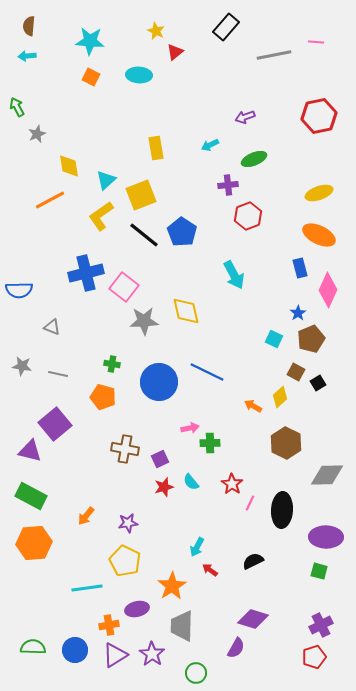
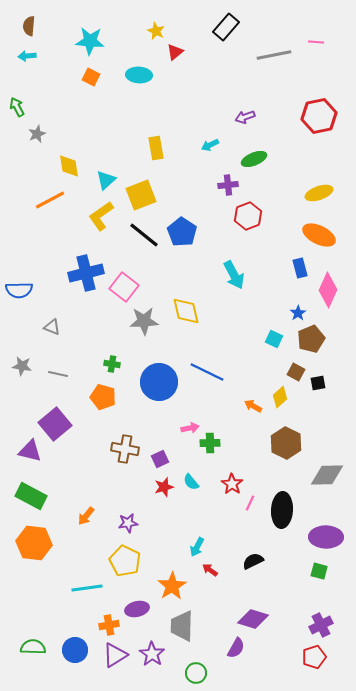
black square at (318, 383): rotated 21 degrees clockwise
orange hexagon at (34, 543): rotated 12 degrees clockwise
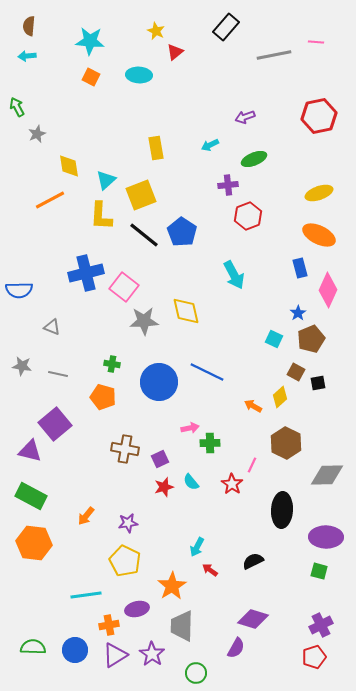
yellow L-shape at (101, 216): rotated 52 degrees counterclockwise
pink line at (250, 503): moved 2 px right, 38 px up
cyan line at (87, 588): moved 1 px left, 7 px down
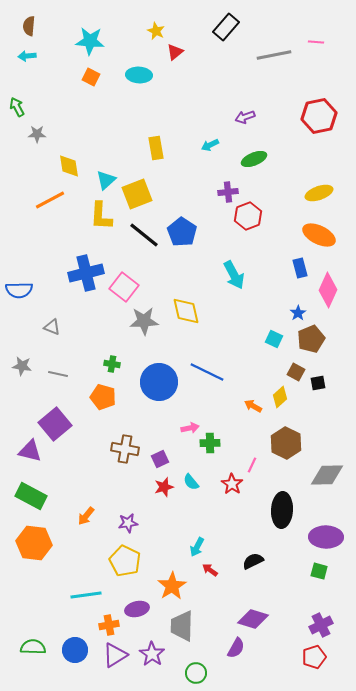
gray star at (37, 134): rotated 24 degrees clockwise
purple cross at (228, 185): moved 7 px down
yellow square at (141, 195): moved 4 px left, 1 px up
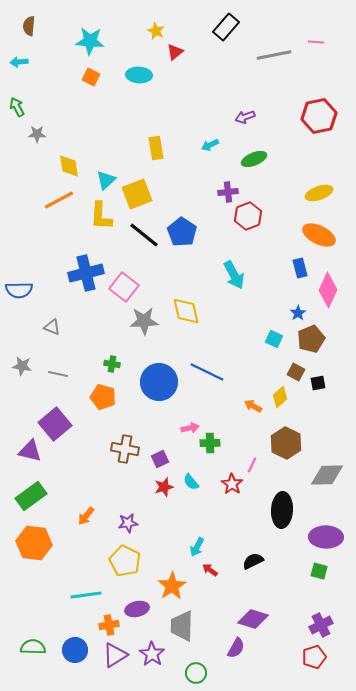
cyan arrow at (27, 56): moved 8 px left, 6 px down
orange line at (50, 200): moved 9 px right
green rectangle at (31, 496): rotated 64 degrees counterclockwise
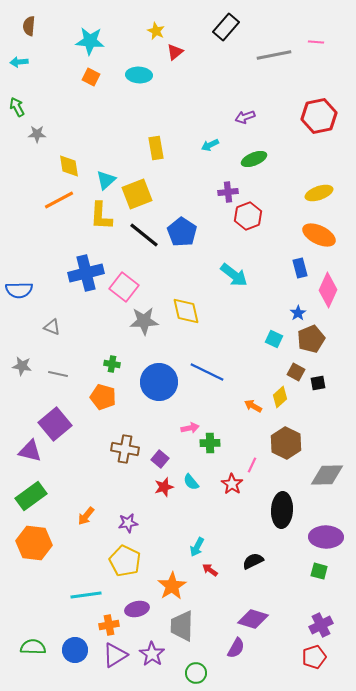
cyan arrow at (234, 275): rotated 24 degrees counterclockwise
purple square at (160, 459): rotated 24 degrees counterclockwise
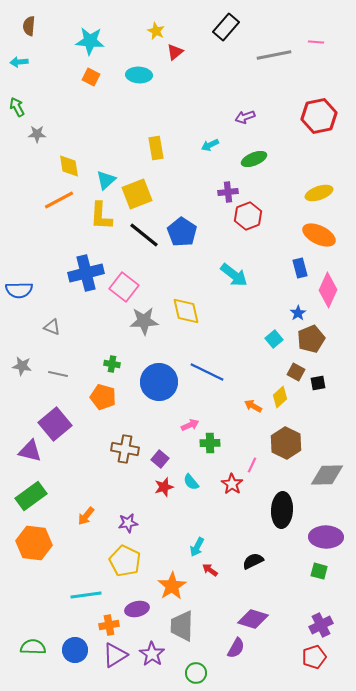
cyan square at (274, 339): rotated 24 degrees clockwise
pink arrow at (190, 428): moved 3 px up; rotated 12 degrees counterclockwise
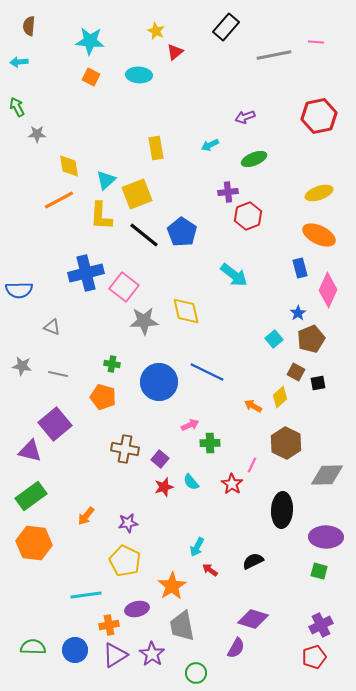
gray trapezoid at (182, 626): rotated 12 degrees counterclockwise
